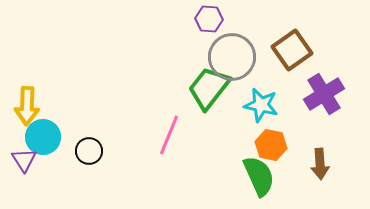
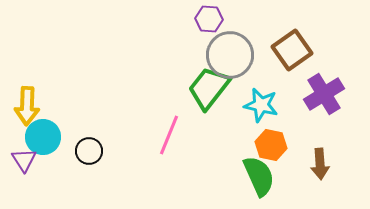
gray circle: moved 2 px left, 2 px up
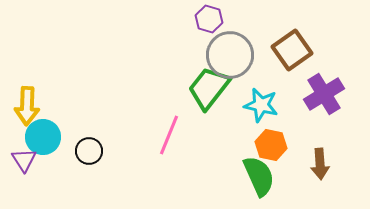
purple hexagon: rotated 12 degrees clockwise
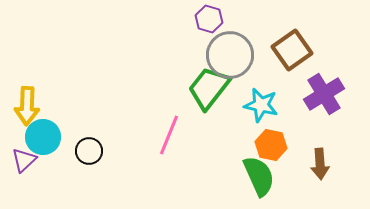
purple triangle: rotated 20 degrees clockwise
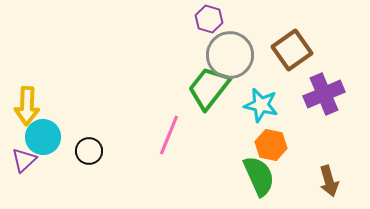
purple cross: rotated 9 degrees clockwise
brown arrow: moved 9 px right, 17 px down; rotated 12 degrees counterclockwise
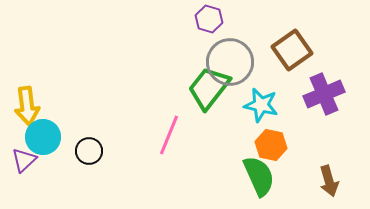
gray circle: moved 7 px down
yellow arrow: rotated 9 degrees counterclockwise
